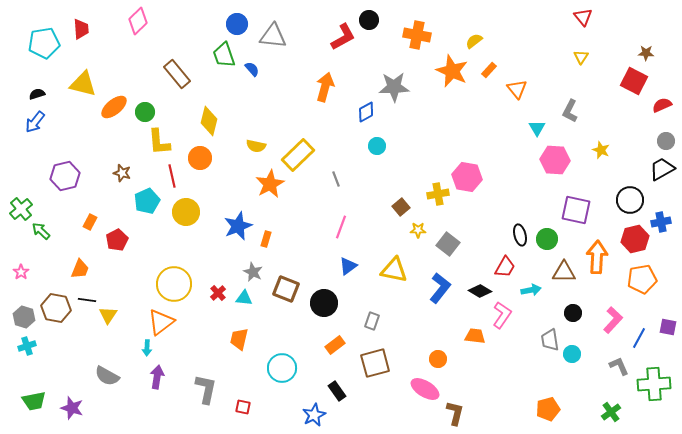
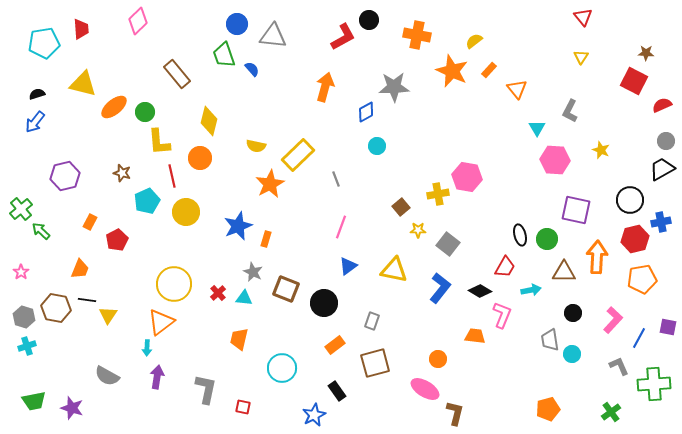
pink L-shape at (502, 315): rotated 12 degrees counterclockwise
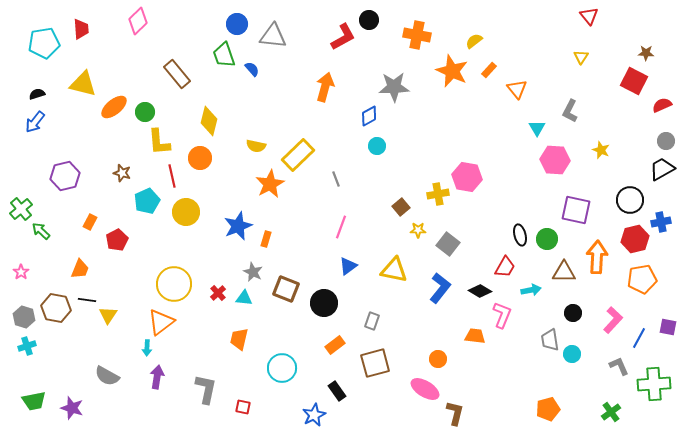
red triangle at (583, 17): moved 6 px right, 1 px up
blue diamond at (366, 112): moved 3 px right, 4 px down
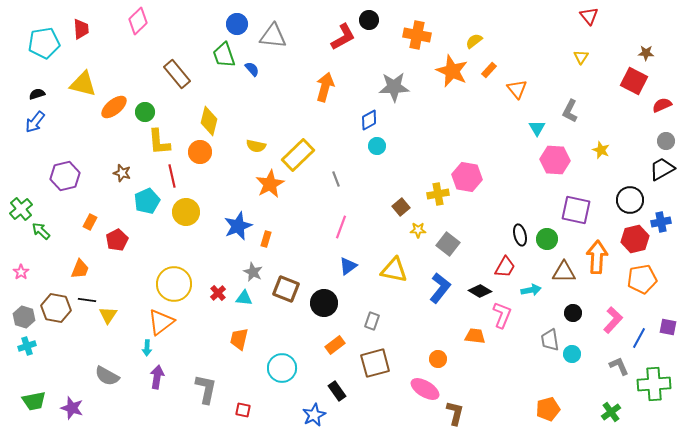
blue diamond at (369, 116): moved 4 px down
orange circle at (200, 158): moved 6 px up
red square at (243, 407): moved 3 px down
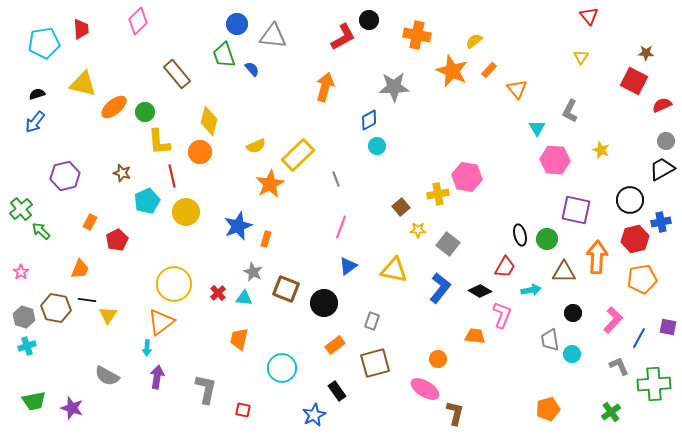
yellow semicircle at (256, 146): rotated 36 degrees counterclockwise
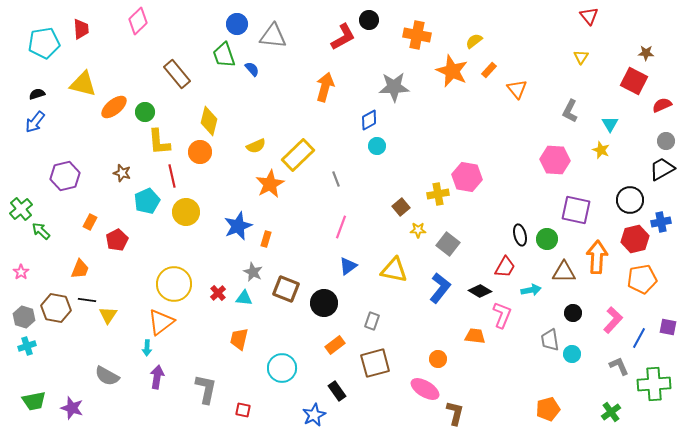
cyan triangle at (537, 128): moved 73 px right, 4 px up
